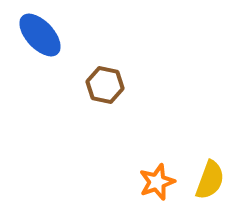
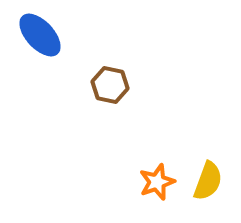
brown hexagon: moved 5 px right
yellow semicircle: moved 2 px left, 1 px down
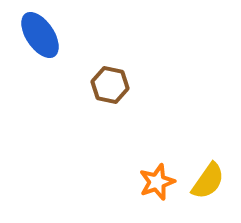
blue ellipse: rotated 9 degrees clockwise
yellow semicircle: rotated 15 degrees clockwise
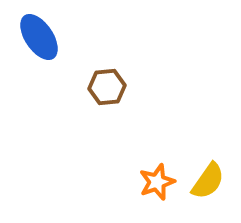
blue ellipse: moved 1 px left, 2 px down
brown hexagon: moved 3 px left, 2 px down; rotated 18 degrees counterclockwise
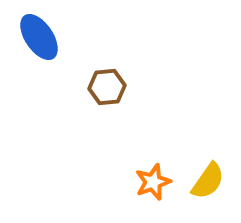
orange star: moved 4 px left
